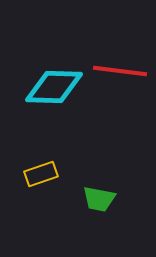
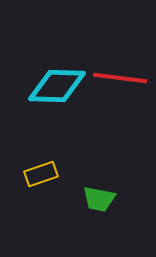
red line: moved 7 px down
cyan diamond: moved 3 px right, 1 px up
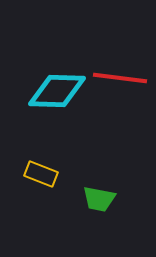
cyan diamond: moved 5 px down
yellow rectangle: rotated 40 degrees clockwise
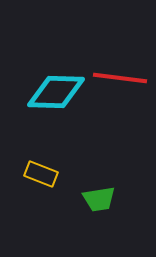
cyan diamond: moved 1 px left, 1 px down
green trapezoid: rotated 20 degrees counterclockwise
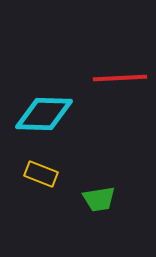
red line: rotated 10 degrees counterclockwise
cyan diamond: moved 12 px left, 22 px down
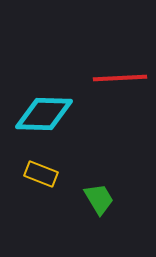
green trapezoid: rotated 112 degrees counterclockwise
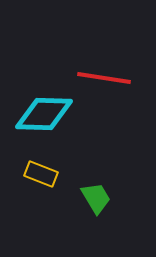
red line: moved 16 px left; rotated 12 degrees clockwise
green trapezoid: moved 3 px left, 1 px up
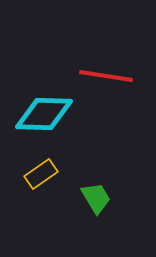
red line: moved 2 px right, 2 px up
yellow rectangle: rotated 56 degrees counterclockwise
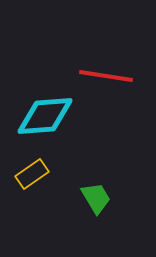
cyan diamond: moved 1 px right, 2 px down; rotated 6 degrees counterclockwise
yellow rectangle: moved 9 px left
